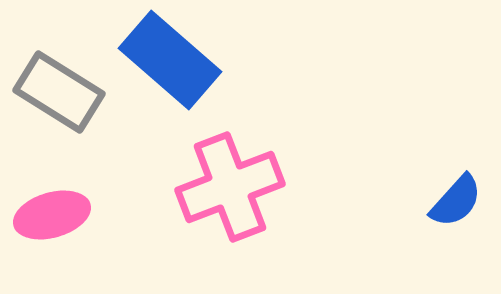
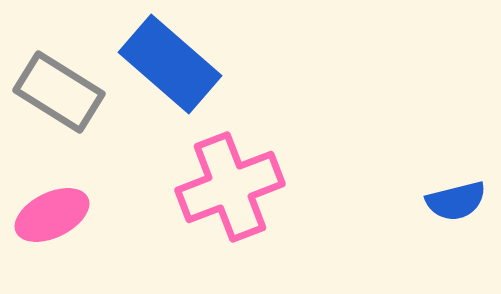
blue rectangle: moved 4 px down
blue semicircle: rotated 34 degrees clockwise
pink ellipse: rotated 10 degrees counterclockwise
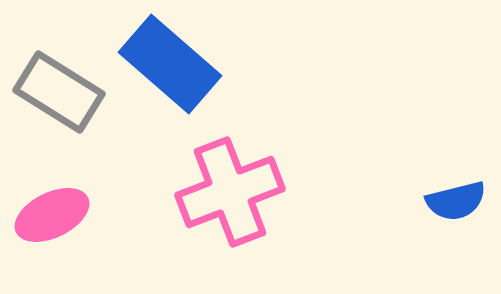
pink cross: moved 5 px down
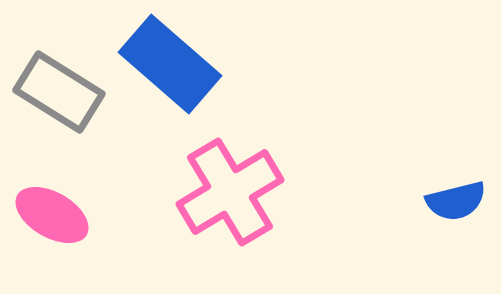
pink cross: rotated 10 degrees counterclockwise
pink ellipse: rotated 56 degrees clockwise
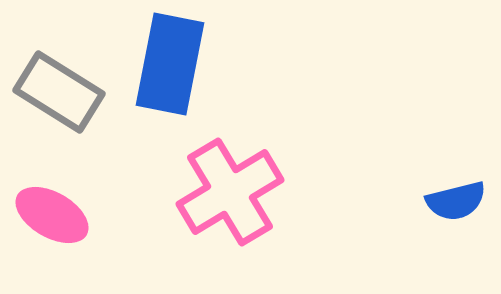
blue rectangle: rotated 60 degrees clockwise
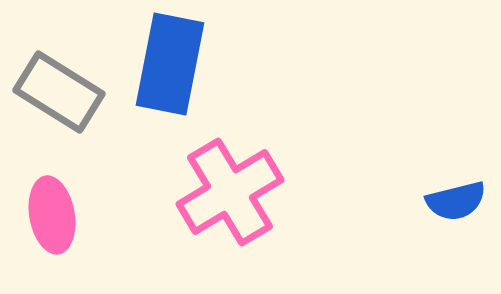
pink ellipse: rotated 50 degrees clockwise
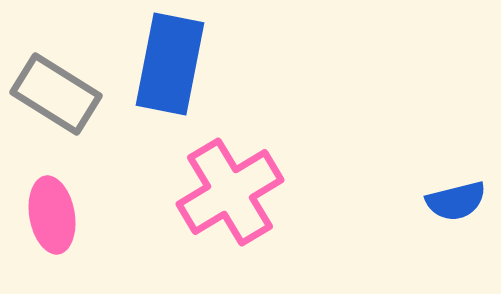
gray rectangle: moved 3 px left, 2 px down
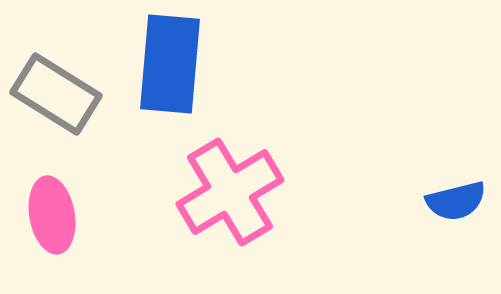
blue rectangle: rotated 6 degrees counterclockwise
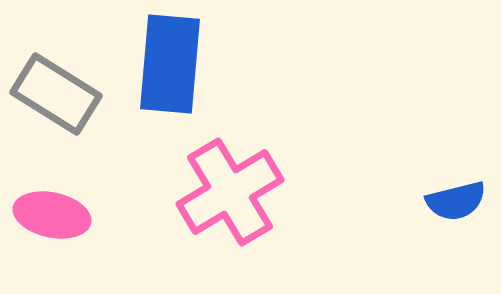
pink ellipse: rotated 68 degrees counterclockwise
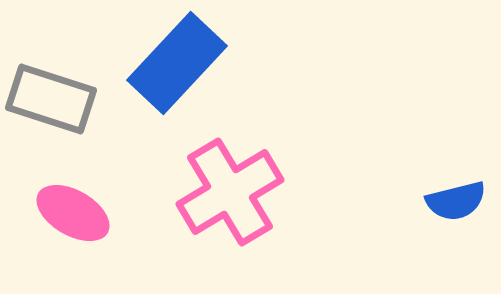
blue rectangle: moved 7 px right, 1 px up; rotated 38 degrees clockwise
gray rectangle: moved 5 px left, 5 px down; rotated 14 degrees counterclockwise
pink ellipse: moved 21 px right, 2 px up; rotated 18 degrees clockwise
